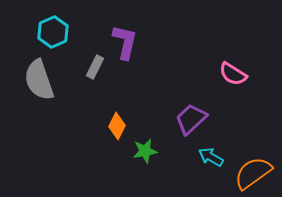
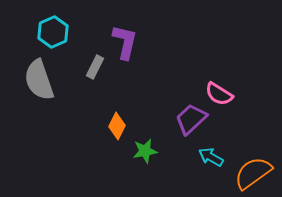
pink semicircle: moved 14 px left, 20 px down
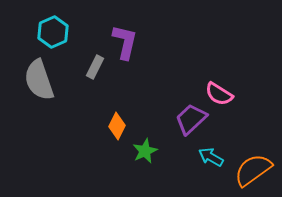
green star: rotated 15 degrees counterclockwise
orange semicircle: moved 3 px up
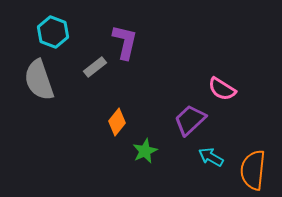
cyan hexagon: rotated 16 degrees counterclockwise
gray rectangle: rotated 25 degrees clockwise
pink semicircle: moved 3 px right, 5 px up
purple trapezoid: moved 1 px left, 1 px down
orange diamond: moved 4 px up; rotated 12 degrees clockwise
orange semicircle: rotated 48 degrees counterclockwise
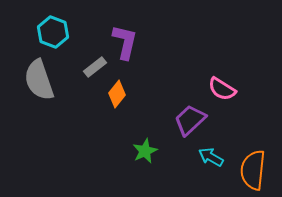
orange diamond: moved 28 px up
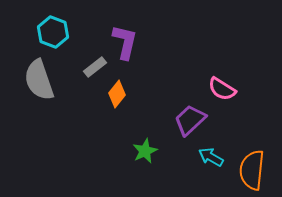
orange semicircle: moved 1 px left
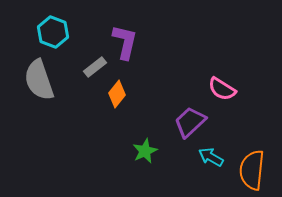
purple trapezoid: moved 2 px down
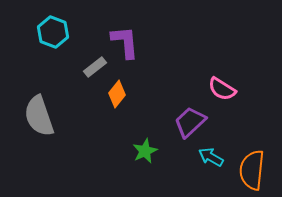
purple L-shape: rotated 18 degrees counterclockwise
gray semicircle: moved 36 px down
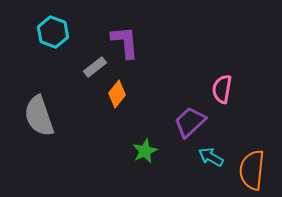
pink semicircle: rotated 68 degrees clockwise
